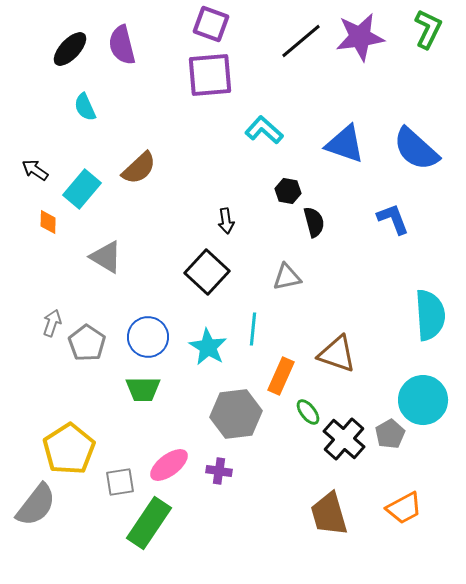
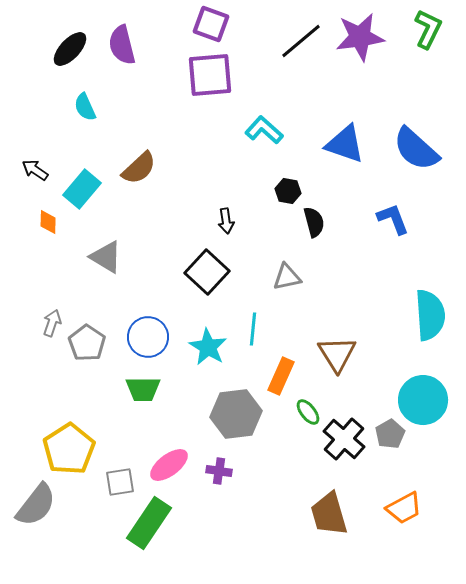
brown triangle at (337, 354): rotated 39 degrees clockwise
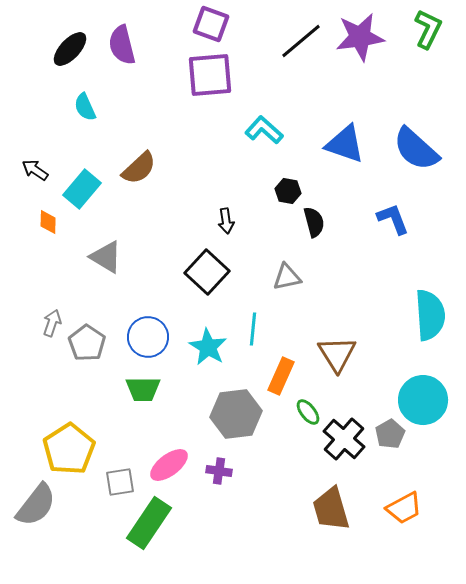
brown trapezoid at (329, 514): moved 2 px right, 5 px up
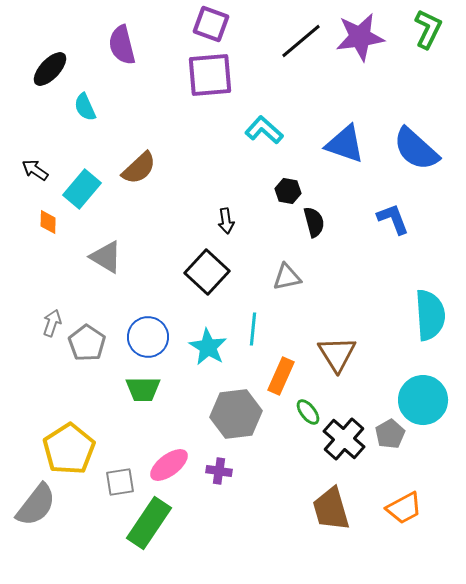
black ellipse at (70, 49): moved 20 px left, 20 px down
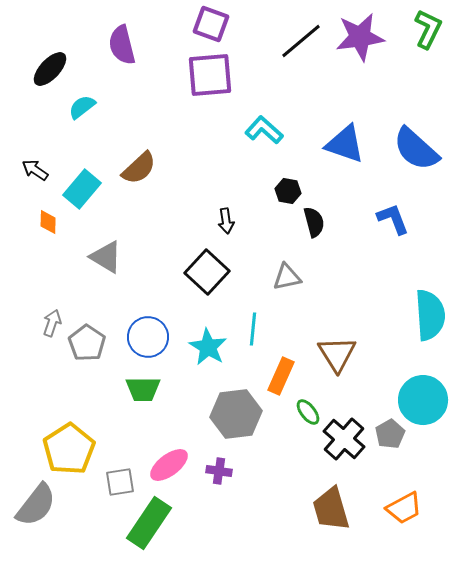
cyan semicircle at (85, 107): moved 3 px left; rotated 76 degrees clockwise
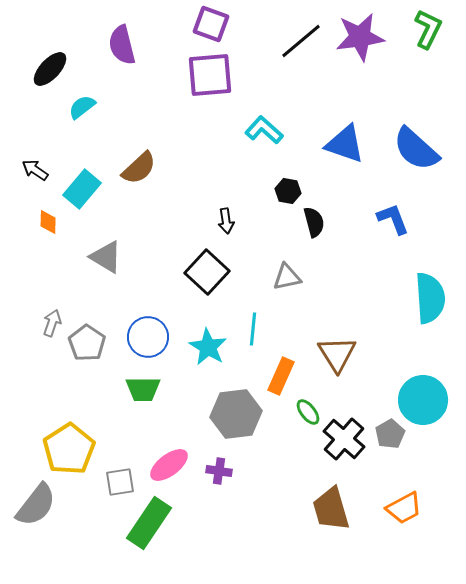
cyan semicircle at (430, 315): moved 17 px up
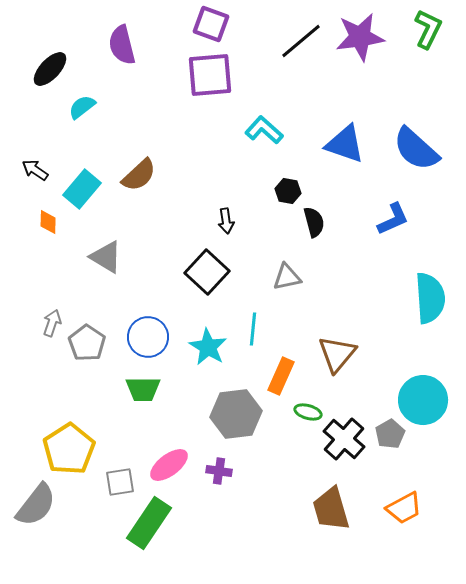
brown semicircle at (139, 168): moved 7 px down
blue L-shape at (393, 219): rotated 87 degrees clockwise
brown triangle at (337, 354): rotated 12 degrees clockwise
green ellipse at (308, 412): rotated 36 degrees counterclockwise
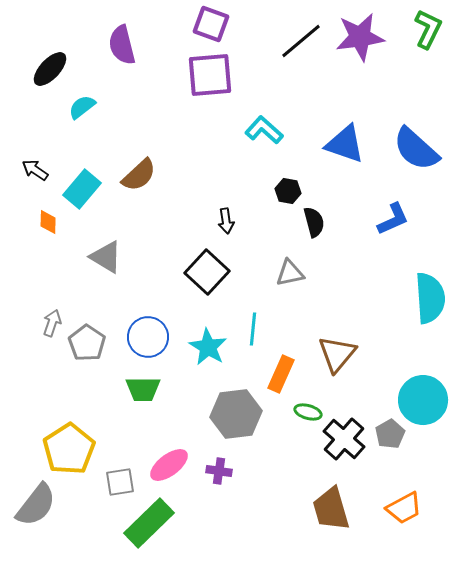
gray triangle at (287, 277): moved 3 px right, 4 px up
orange rectangle at (281, 376): moved 2 px up
green rectangle at (149, 523): rotated 12 degrees clockwise
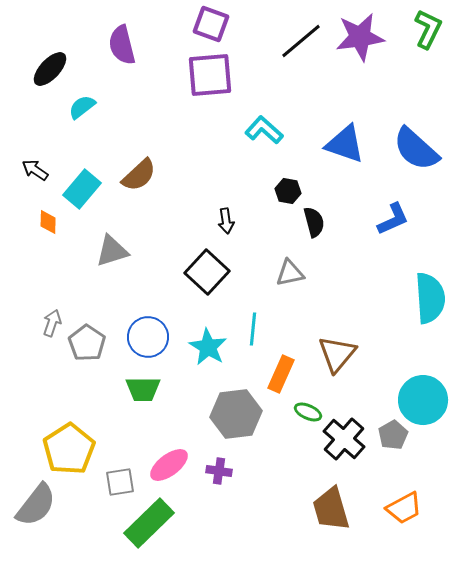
gray triangle at (106, 257): moved 6 px right, 6 px up; rotated 48 degrees counterclockwise
green ellipse at (308, 412): rotated 8 degrees clockwise
gray pentagon at (390, 434): moved 3 px right, 1 px down
